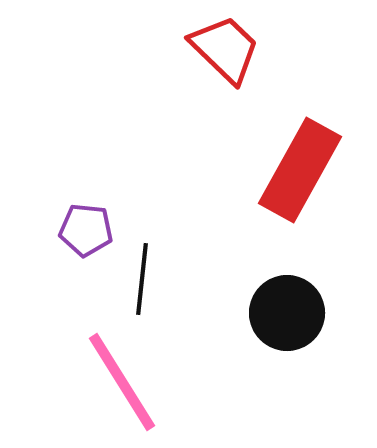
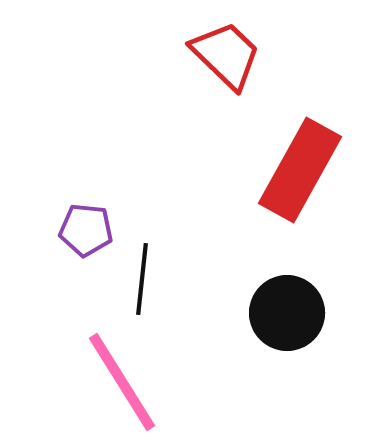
red trapezoid: moved 1 px right, 6 px down
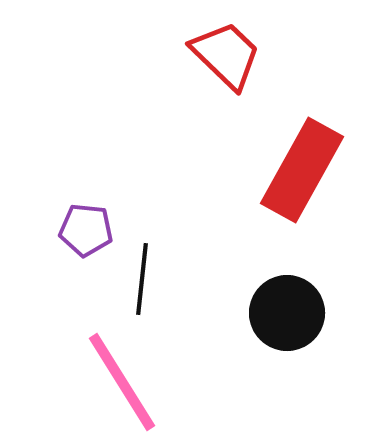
red rectangle: moved 2 px right
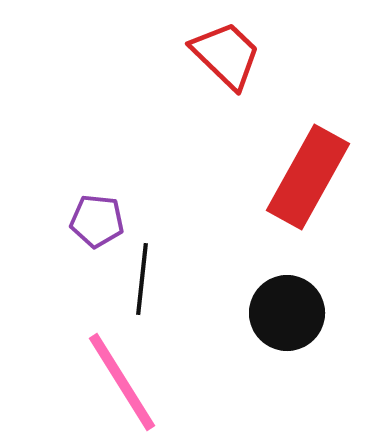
red rectangle: moved 6 px right, 7 px down
purple pentagon: moved 11 px right, 9 px up
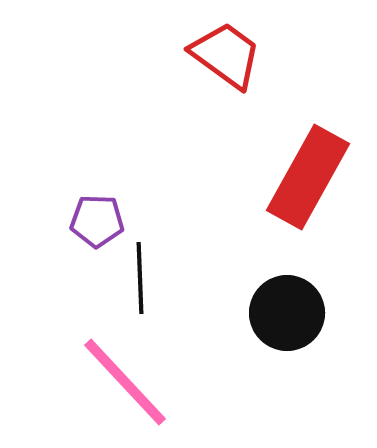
red trapezoid: rotated 8 degrees counterclockwise
purple pentagon: rotated 4 degrees counterclockwise
black line: moved 2 px left, 1 px up; rotated 8 degrees counterclockwise
pink line: moved 3 px right; rotated 11 degrees counterclockwise
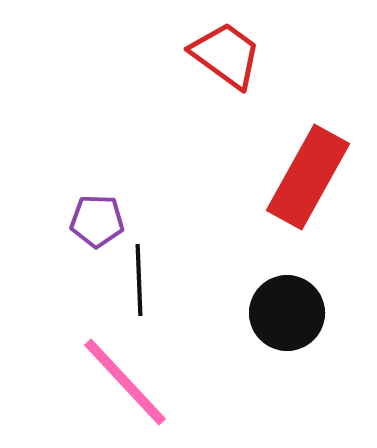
black line: moved 1 px left, 2 px down
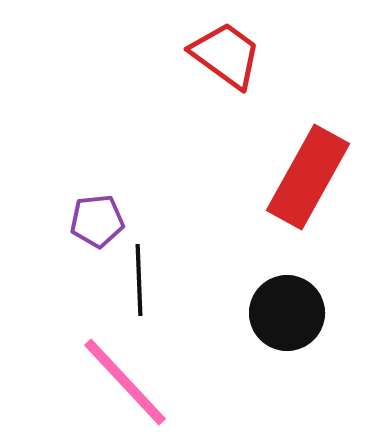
purple pentagon: rotated 8 degrees counterclockwise
